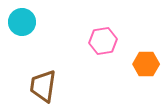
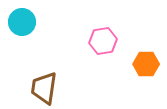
brown trapezoid: moved 1 px right, 2 px down
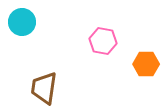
pink hexagon: rotated 20 degrees clockwise
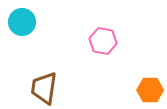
orange hexagon: moved 4 px right, 26 px down
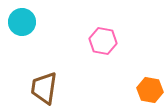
orange hexagon: rotated 10 degrees clockwise
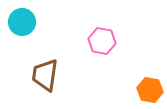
pink hexagon: moved 1 px left
brown trapezoid: moved 1 px right, 13 px up
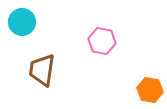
brown trapezoid: moved 3 px left, 5 px up
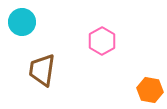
pink hexagon: rotated 20 degrees clockwise
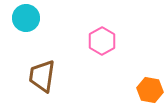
cyan circle: moved 4 px right, 4 px up
brown trapezoid: moved 6 px down
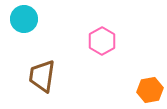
cyan circle: moved 2 px left, 1 px down
orange hexagon: rotated 20 degrees counterclockwise
